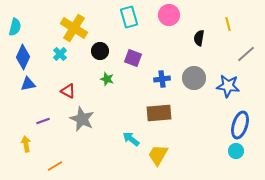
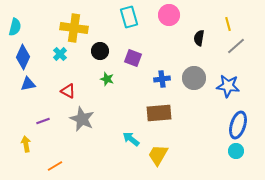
yellow cross: rotated 24 degrees counterclockwise
gray line: moved 10 px left, 8 px up
blue ellipse: moved 2 px left
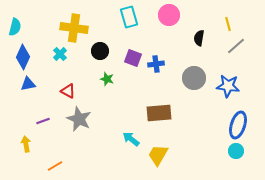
blue cross: moved 6 px left, 15 px up
gray star: moved 3 px left
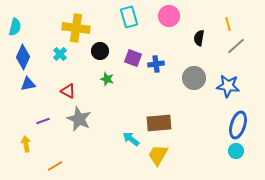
pink circle: moved 1 px down
yellow cross: moved 2 px right
brown rectangle: moved 10 px down
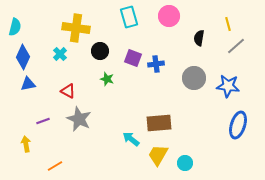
cyan circle: moved 51 px left, 12 px down
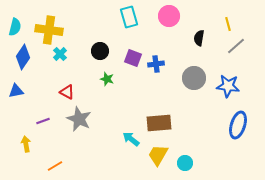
yellow cross: moved 27 px left, 2 px down
blue diamond: rotated 10 degrees clockwise
blue triangle: moved 12 px left, 7 px down
red triangle: moved 1 px left, 1 px down
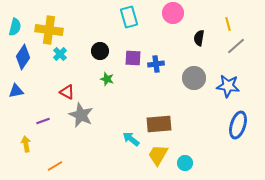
pink circle: moved 4 px right, 3 px up
purple square: rotated 18 degrees counterclockwise
gray star: moved 2 px right, 4 px up
brown rectangle: moved 1 px down
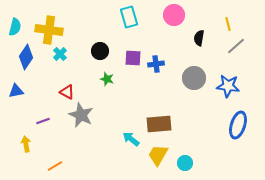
pink circle: moved 1 px right, 2 px down
blue diamond: moved 3 px right
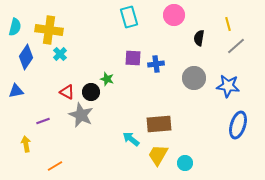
black circle: moved 9 px left, 41 px down
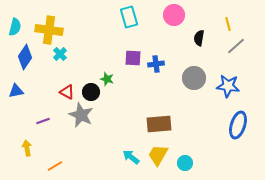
blue diamond: moved 1 px left
cyan arrow: moved 18 px down
yellow arrow: moved 1 px right, 4 px down
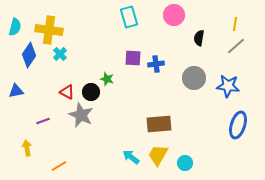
yellow line: moved 7 px right; rotated 24 degrees clockwise
blue diamond: moved 4 px right, 2 px up
orange line: moved 4 px right
